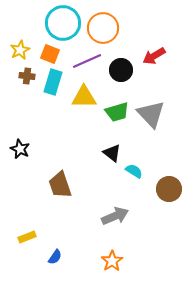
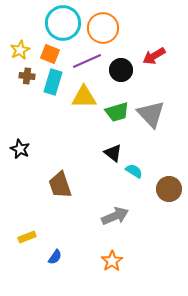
black triangle: moved 1 px right
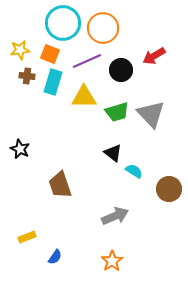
yellow star: rotated 18 degrees clockwise
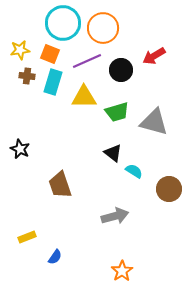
gray triangle: moved 3 px right, 8 px down; rotated 32 degrees counterclockwise
gray arrow: rotated 8 degrees clockwise
orange star: moved 10 px right, 10 px down
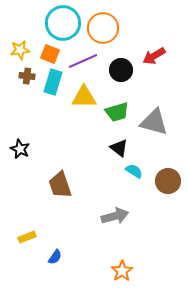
purple line: moved 4 px left
black triangle: moved 6 px right, 5 px up
brown circle: moved 1 px left, 8 px up
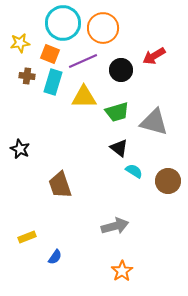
yellow star: moved 7 px up
gray arrow: moved 10 px down
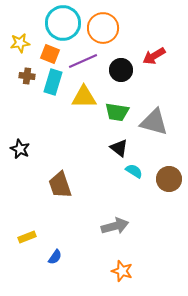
green trapezoid: rotated 25 degrees clockwise
brown circle: moved 1 px right, 2 px up
orange star: rotated 20 degrees counterclockwise
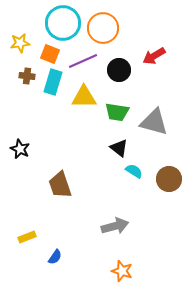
black circle: moved 2 px left
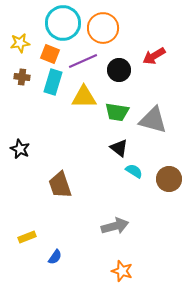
brown cross: moved 5 px left, 1 px down
gray triangle: moved 1 px left, 2 px up
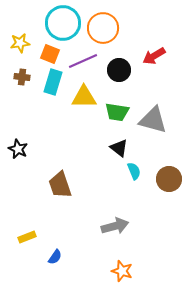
black star: moved 2 px left
cyan semicircle: rotated 36 degrees clockwise
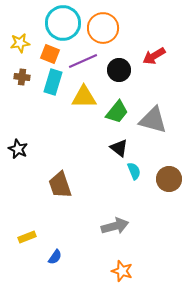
green trapezoid: rotated 60 degrees counterclockwise
